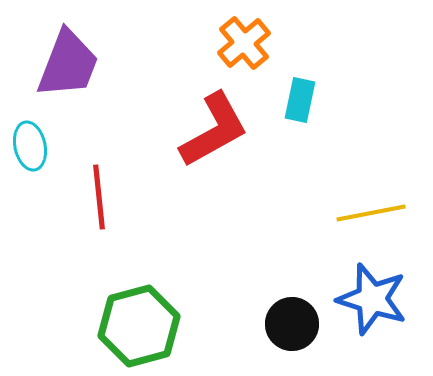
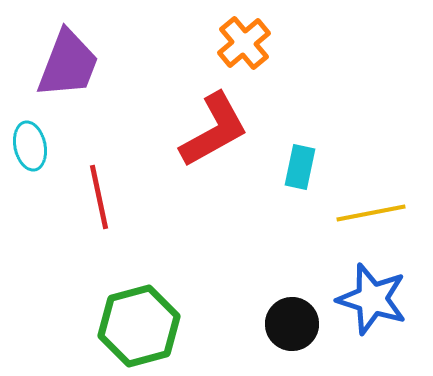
cyan rectangle: moved 67 px down
red line: rotated 6 degrees counterclockwise
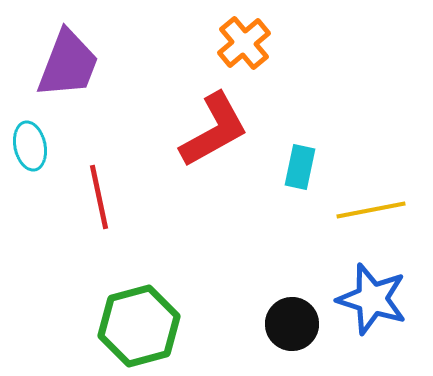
yellow line: moved 3 px up
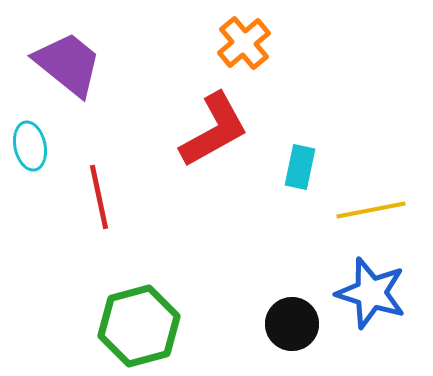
purple trapezoid: rotated 72 degrees counterclockwise
blue star: moved 1 px left, 6 px up
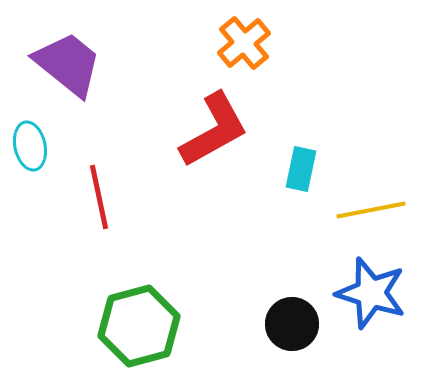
cyan rectangle: moved 1 px right, 2 px down
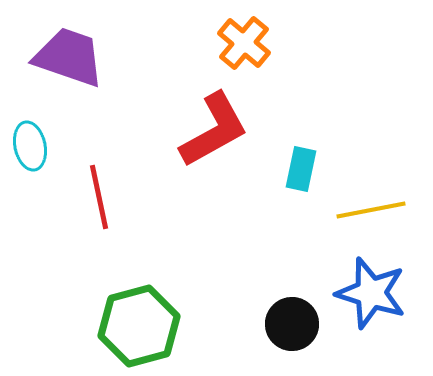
orange cross: rotated 10 degrees counterclockwise
purple trapezoid: moved 1 px right, 7 px up; rotated 20 degrees counterclockwise
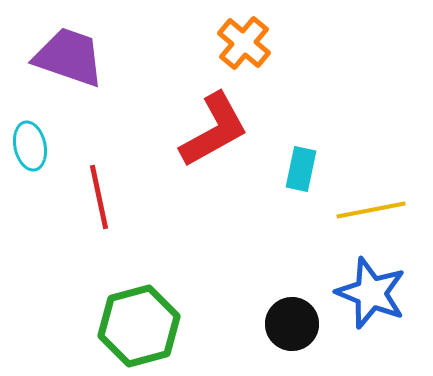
blue star: rotated 4 degrees clockwise
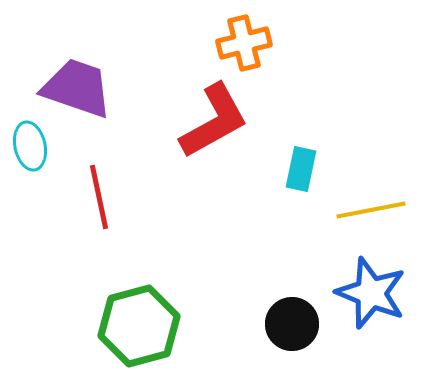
orange cross: rotated 36 degrees clockwise
purple trapezoid: moved 8 px right, 31 px down
red L-shape: moved 9 px up
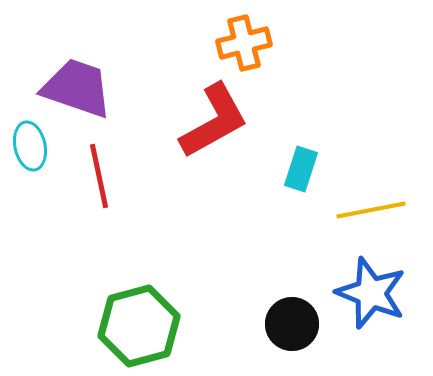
cyan rectangle: rotated 6 degrees clockwise
red line: moved 21 px up
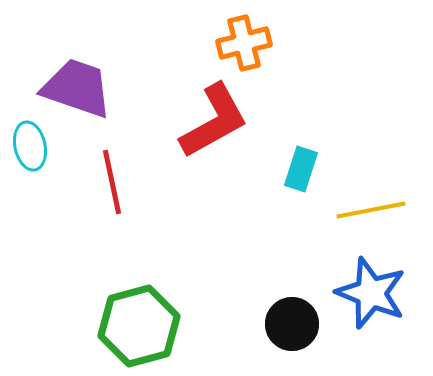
red line: moved 13 px right, 6 px down
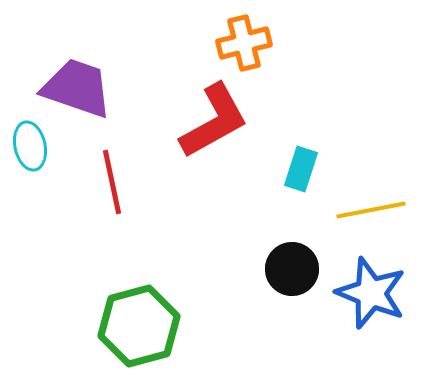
black circle: moved 55 px up
